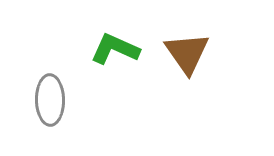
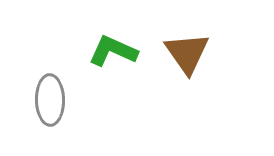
green L-shape: moved 2 px left, 2 px down
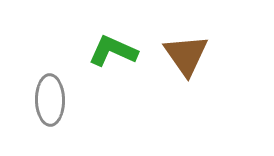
brown triangle: moved 1 px left, 2 px down
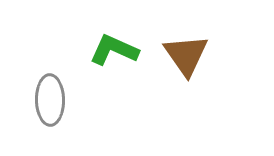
green L-shape: moved 1 px right, 1 px up
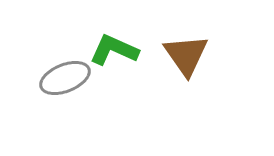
gray ellipse: moved 15 px right, 22 px up; rotated 69 degrees clockwise
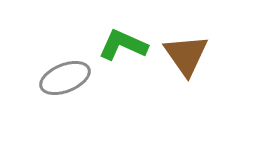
green L-shape: moved 9 px right, 5 px up
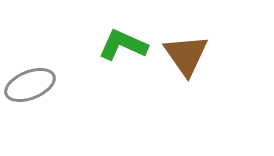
gray ellipse: moved 35 px left, 7 px down
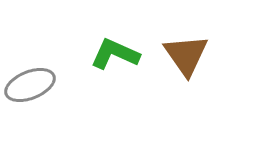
green L-shape: moved 8 px left, 9 px down
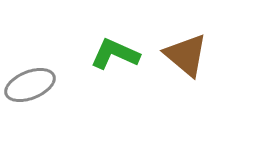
brown triangle: rotated 15 degrees counterclockwise
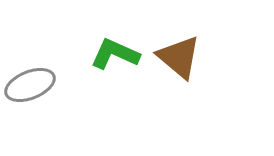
brown triangle: moved 7 px left, 2 px down
